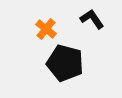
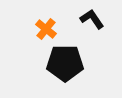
black pentagon: rotated 15 degrees counterclockwise
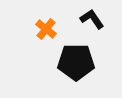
black pentagon: moved 11 px right, 1 px up
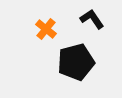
black pentagon: rotated 15 degrees counterclockwise
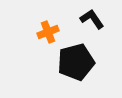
orange cross: moved 2 px right, 3 px down; rotated 30 degrees clockwise
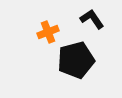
black pentagon: moved 2 px up
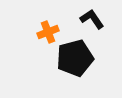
black pentagon: moved 1 px left, 2 px up
